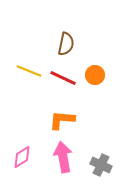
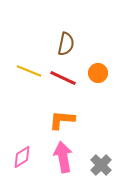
orange circle: moved 3 px right, 2 px up
gray cross: rotated 20 degrees clockwise
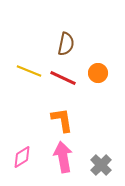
orange L-shape: rotated 76 degrees clockwise
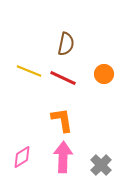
orange circle: moved 6 px right, 1 px down
pink arrow: rotated 12 degrees clockwise
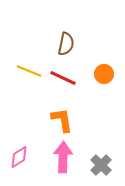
pink diamond: moved 3 px left
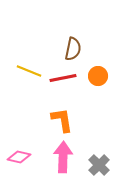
brown semicircle: moved 7 px right, 5 px down
orange circle: moved 6 px left, 2 px down
red line: rotated 36 degrees counterclockwise
pink diamond: rotated 45 degrees clockwise
gray cross: moved 2 px left
